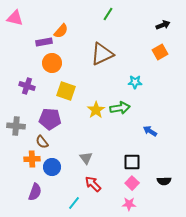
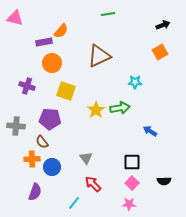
green line: rotated 48 degrees clockwise
brown triangle: moved 3 px left, 2 px down
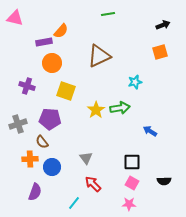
orange square: rotated 14 degrees clockwise
cyan star: rotated 16 degrees counterclockwise
gray cross: moved 2 px right, 2 px up; rotated 24 degrees counterclockwise
orange cross: moved 2 px left
pink square: rotated 16 degrees counterclockwise
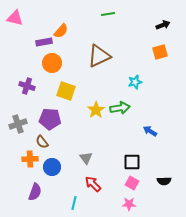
cyan line: rotated 24 degrees counterclockwise
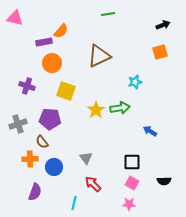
blue circle: moved 2 px right
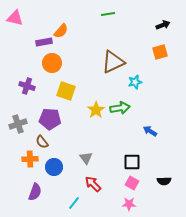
brown triangle: moved 14 px right, 6 px down
cyan line: rotated 24 degrees clockwise
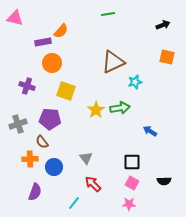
purple rectangle: moved 1 px left
orange square: moved 7 px right, 5 px down; rotated 28 degrees clockwise
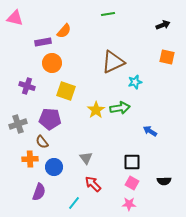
orange semicircle: moved 3 px right
purple semicircle: moved 4 px right
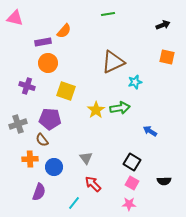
orange circle: moved 4 px left
brown semicircle: moved 2 px up
black square: rotated 30 degrees clockwise
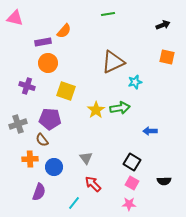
blue arrow: rotated 32 degrees counterclockwise
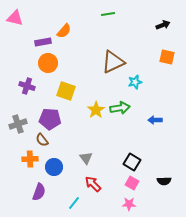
blue arrow: moved 5 px right, 11 px up
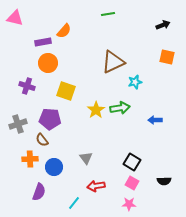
red arrow: moved 3 px right, 2 px down; rotated 54 degrees counterclockwise
